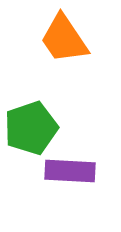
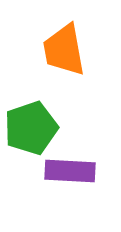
orange trapezoid: moved 11 px down; rotated 24 degrees clockwise
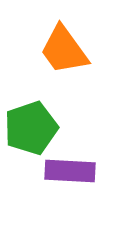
orange trapezoid: rotated 26 degrees counterclockwise
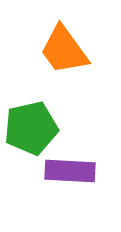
green pentagon: rotated 6 degrees clockwise
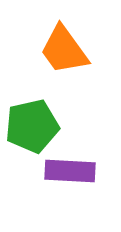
green pentagon: moved 1 px right, 2 px up
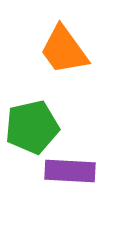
green pentagon: moved 1 px down
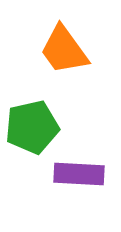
purple rectangle: moved 9 px right, 3 px down
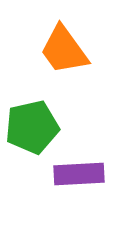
purple rectangle: rotated 6 degrees counterclockwise
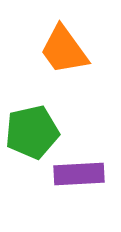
green pentagon: moved 5 px down
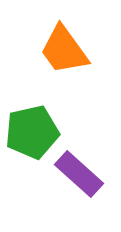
purple rectangle: rotated 45 degrees clockwise
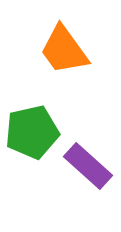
purple rectangle: moved 9 px right, 8 px up
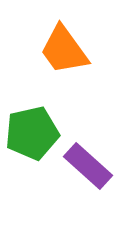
green pentagon: moved 1 px down
